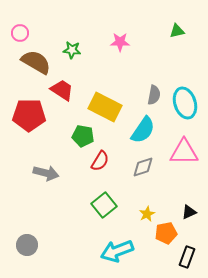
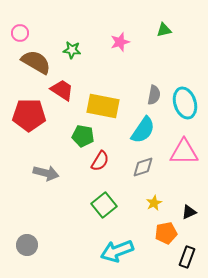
green triangle: moved 13 px left, 1 px up
pink star: rotated 18 degrees counterclockwise
yellow rectangle: moved 2 px left, 1 px up; rotated 16 degrees counterclockwise
yellow star: moved 7 px right, 11 px up
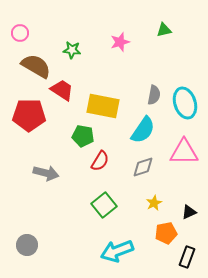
brown semicircle: moved 4 px down
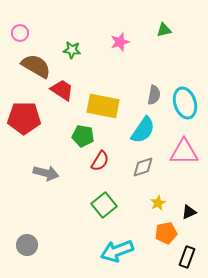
red pentagon: moved 5 px left, 3 px down
yellow star: moved 4 px right
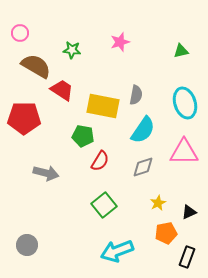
green triangle: moved 17 px right, 21 px down
gray semicircle: moved 18 px left
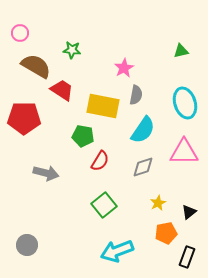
pink star: moved 4 px right, 26 px down; rotated 12 degrees counterclockwise
black triangle: rotated 14 degrees counterclockwise
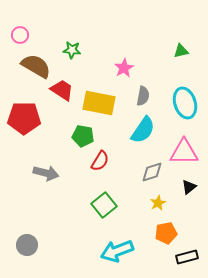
pink circle: moved 2 px down
gray semicircle: moved 7 px right, 1 px down
yellow rectangle: moved 4 px left, 3 px up
gray diamond: moved 9 px right, 5 px down
black triangle: moved 25 px up
black rectangle: rotated 55 degrees clockwise
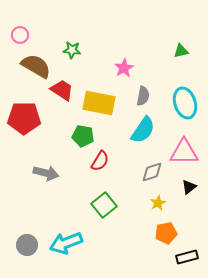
cyan arrow: moved 51 px left, 8 px up
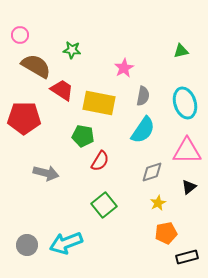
pink triangle: moved 3 px right, 1 px up
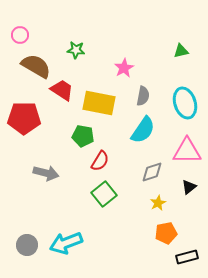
green star: moved 4 px right
green square: moved 11 px up
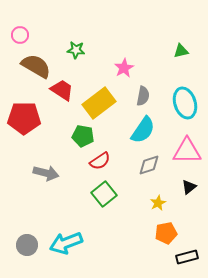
yellow rectangle: rotated 48 degrees counterclockwise
red semicircle: rotated 25 degrees clockwise
gray diamond: moved 3 px left, 7 px up
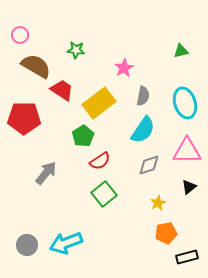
green pentagon: rotated 30 degrees clockwise
gray arrow: rotated 65 degrees counterclockwise
